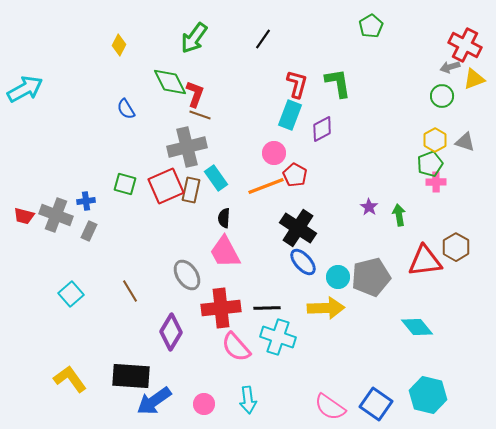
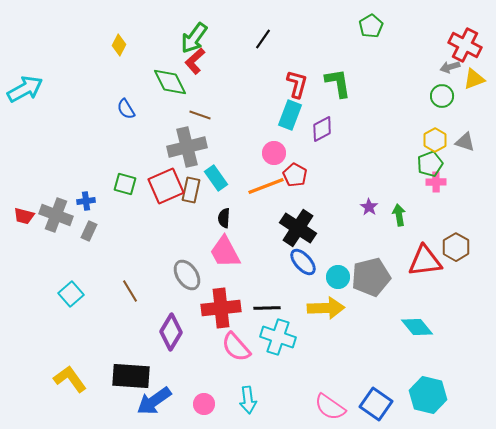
red L-shape at (195, 94): moved 33 px up; rotated 152 degrees counterclockwise
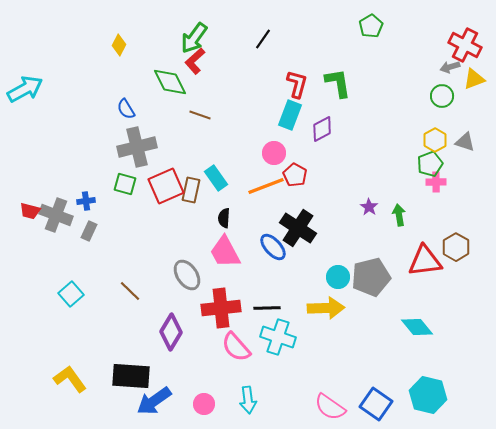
gray cross at (187, 147): moved 50 px left
red trapezoid at (24, 216): moved 6 px right, 5 px up
blue ellipse at (303, 262): moved 30 px left, 15 px up
brown line at (130, 291): rotated 15 degrees counterclockwise
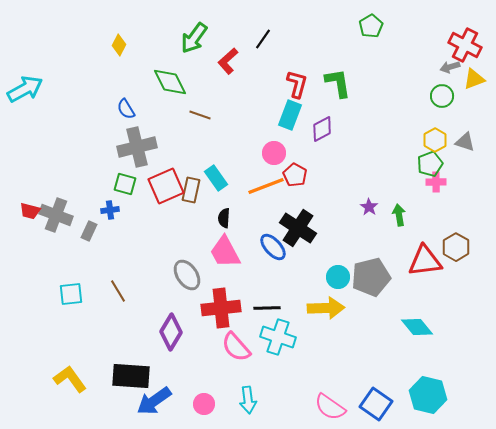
red L-shape at (195, 61): moved 33 px right
blue cross at (86, 201): moved 24 px right, 9 px down
brown line at (130, 291): moved 12 px left; rotated 15 degrees clockwise
cyan square at (71, 294): rotated 35 degrees clockwise
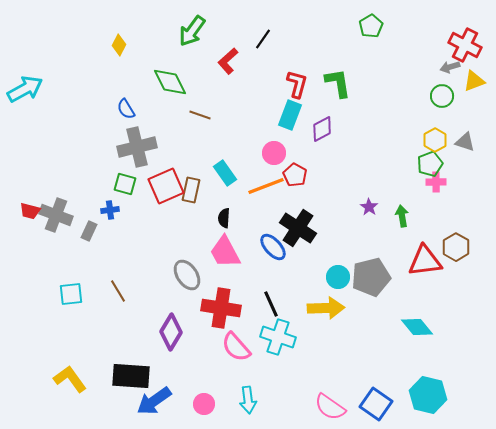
green arrow at (194, 38): moved 2 px left, 7 px up
yellow triangle at (474, 79): moved 2 px down
cyan rectangle at (216, 178): moved 9 px right, 5 px up
green arrow at (399, 215): moved 3 px right, 1 px down
red cross at (221, 308): rotated 15 degrees clockwise
black line at (267, 308): moved 4 px right, 4 px up; rotated 68 degrees clockwise
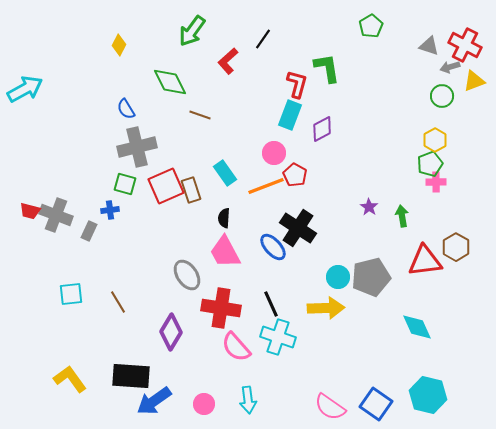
green L-shape at (338, 83): moved 11 px left, 15 px up
gray triangle at (465, 142): moved 36 px left, 96 px up
brown rectangle at (191, 190): rotated 30 degrees counterclockwise
brown line at (118, 291): moved 11 px down
cyan diamond at (417, 327): rotated 16 degrees clockwise
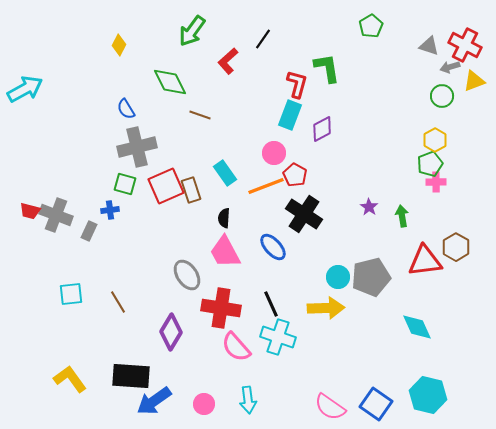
black cross at (298, 228): moved 6 px right, 14 px up
